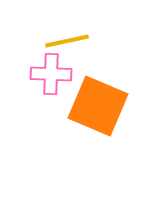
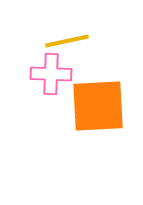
orange square: rotated 26 degrees counterclockwise
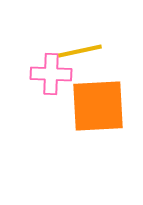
yellow line: moved 13 px right, 10 px down
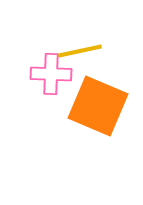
orange square: rotated 26 degrees clockwise
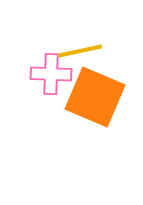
orange square: moved 3 px left, 9 px up
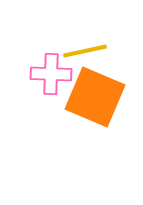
yellow line: moved 5 px right
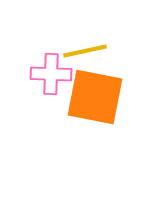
orange square: rotated 12 degrees counterclockwise
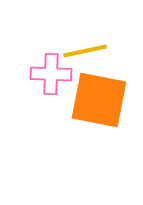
orange square: moved 4 px right, 3 px down
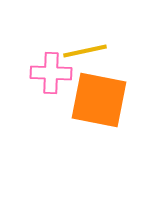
pink cross: moved 1 px up
